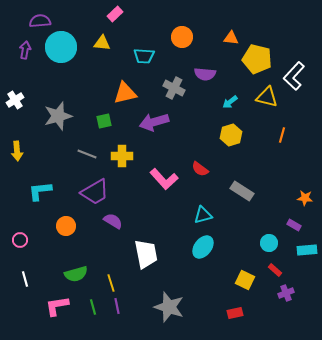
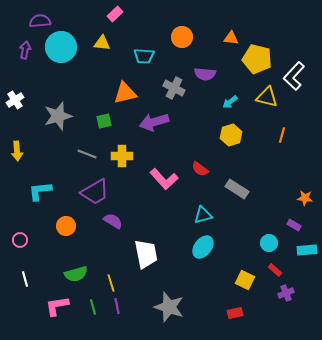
gray rectangle at (242, 191): moved 5 px left, 2 px up
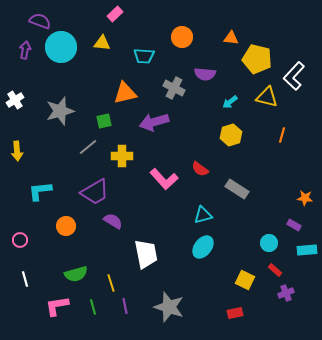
purple semicircle at (40, 21): rotated 25 degrees clockwise
gray star at (58, 116): moved 2 px right, 5 px up
gray line at (87, 154): moved 1 px right, 7 px up; rotated 60 degrees counterclockwise
purple line at (117, 306): moved 8 px right
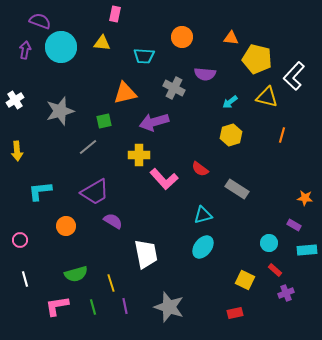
pink rectangle at (115, 14): rotated 35 degrees counterclockwise
yellow cross at (122, 156): moved 17 px right, 1 px up
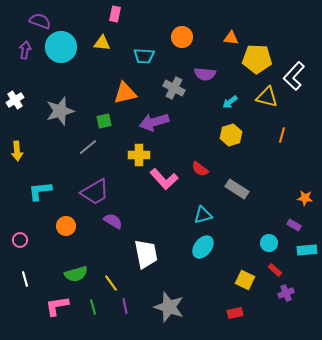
yellow pentagon at (257, 59): rotated 12 degrees counterclockwise
yellow line at (111, 283): rotated 18 degrees counterclockwise
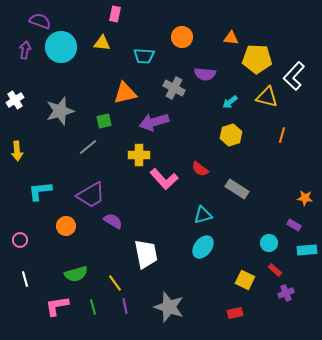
purple trapezoid at (95, 192): moved 4 px left, 3 px down
yellow line at (111, 283): moved 4 px right
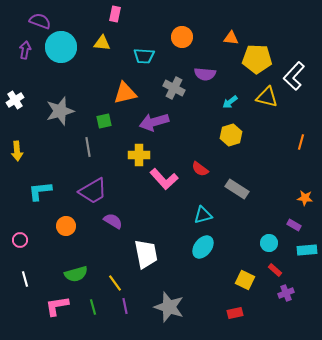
orange line at (282, 135): moved 19 px right, 7 px down
gray line at (88, 147): rotated 60 degrees counterclockwise
purple trapezoid at (91, 195): moved 2 px right, 4 px up
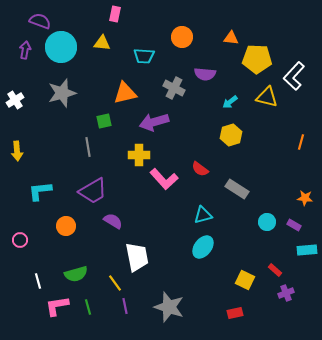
gray star at (60, 111): moved 2 px right, 18 px up
cyan circle at (269, 243): moved 2 px left, 21 px up
white trapezoid at (146, 254): moved 9 px left, 3 px down
white line at (25, 279): moved 13 px right, 2 px down
green line at (93, 307): moved 5 px left
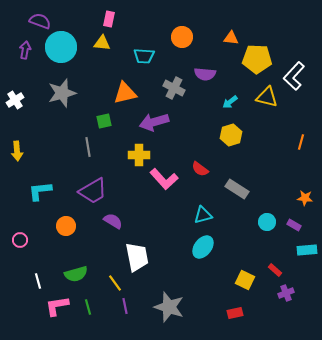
pink rectangle at (115, 14): moved 6 px left, 5 px down
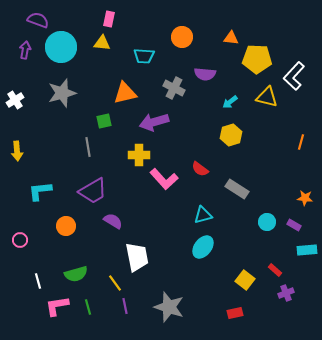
purple semicircle at (40, 21): moved 2 px left, 1 px up
yellow square at (245, 280): rotated 12 degrees clockwise
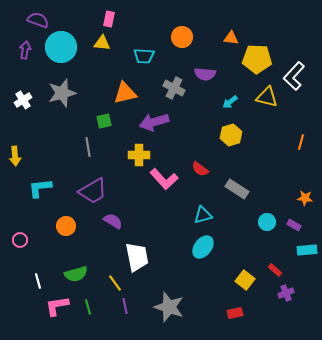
white cross at (15, 100): moved 8 px right
yellow arrow at (17, 151): moved 2 px left, 5 px down
cyan L-shape at (40, 191): moved 3 px up
